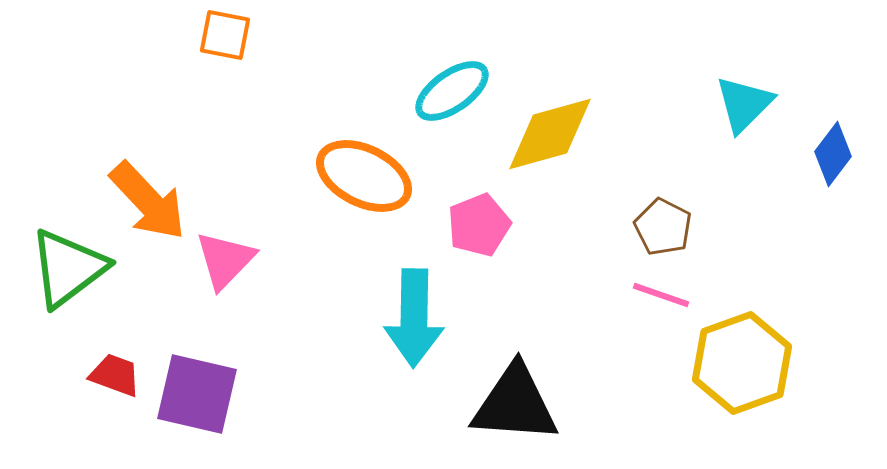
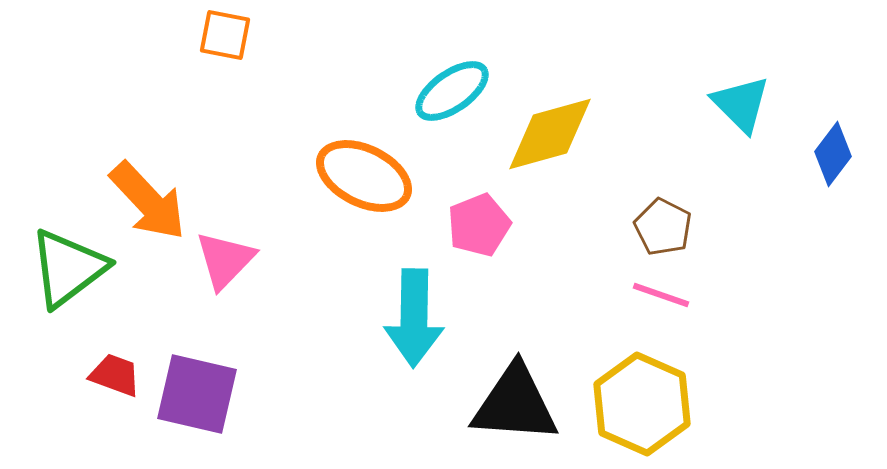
cyan triangle: moved 3 px left; rotated 30 degrees counterclockwise
yellow hexagon: moved 100 px left, 41 px down; rotated 16 degrees counterclockwise
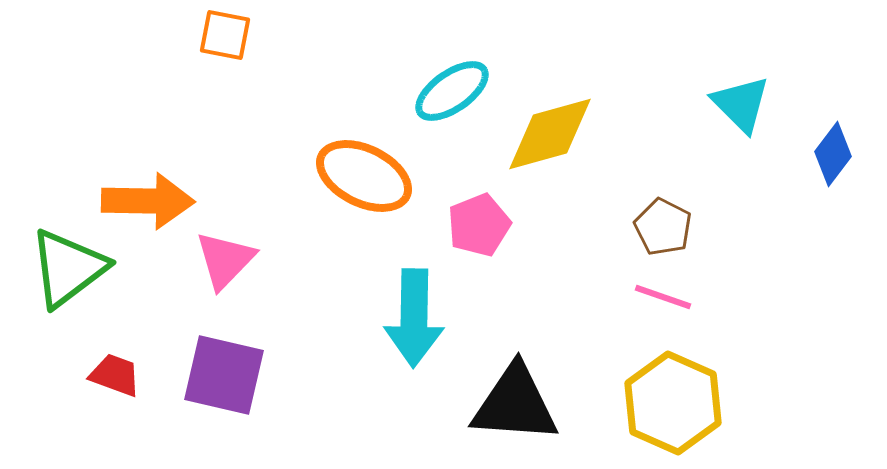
orange arrow: rotated 46 degrees counterclockwise
pink line: moved 2 px right, 2 px down
purple square: moved 27 px right, 19 px up
yellow hexagon: moved 31 px right, 1 px up
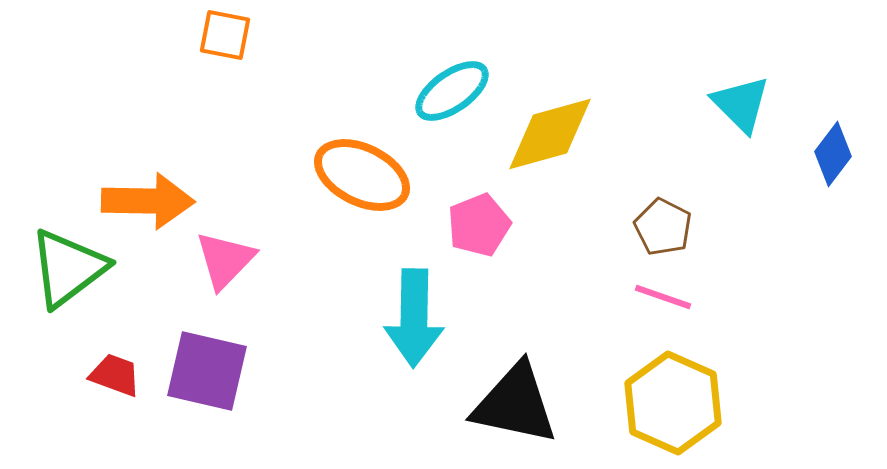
orange ellipse: moved 2 px left, 1 px up
purple square: moved 17 px left, 4 px up
black triangle: rotated 8 degrees clockwise
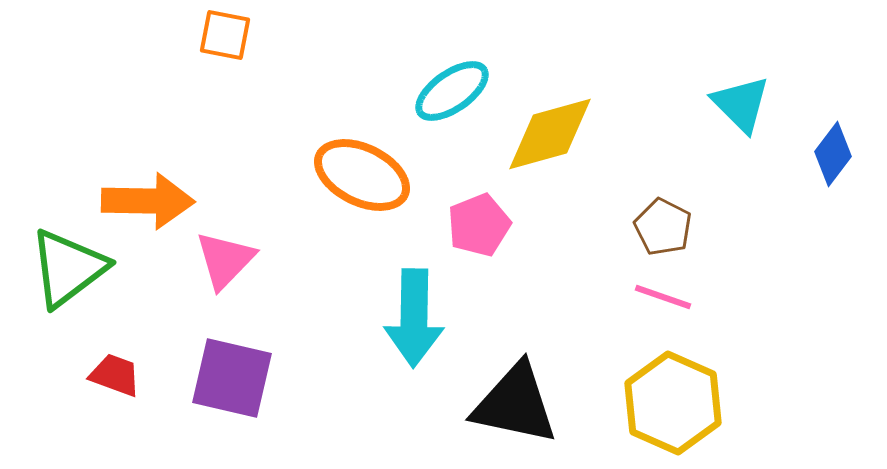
purple square: moved 25 px right, 7 px down
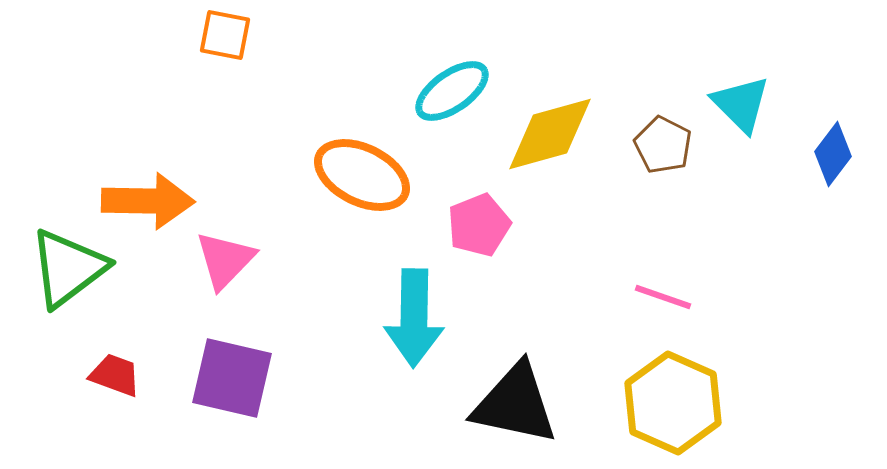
brown pentagon: moved 82 px up
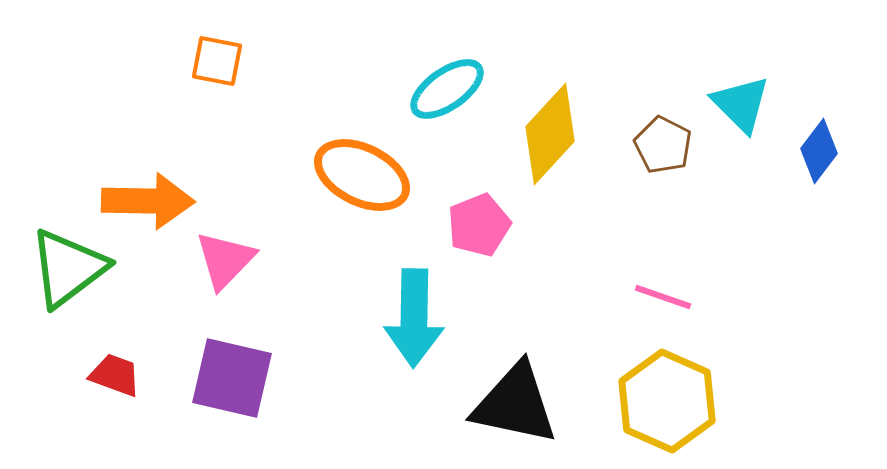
orange square: moved 8 px left, 26 px down
cyan ellipse: moved 5 px left, 2 px up
yellow diamond: rotated 32 degrees counterclockwise
blue diamond: moved 14 px left, 3 px up
yellow hexagon: moved 6 px left, 2 px up
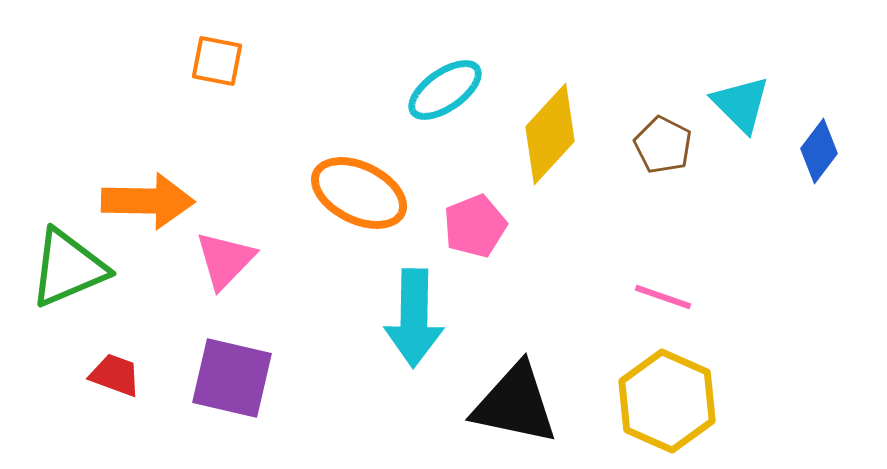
cyan ellipse: moved 2 px left, 1 px down
orange ellipse: moved 3 px left, 18 px down
pink pentagon: moved 4 px left, 1 px down
green triangle: rotated 14 degrees clockwise
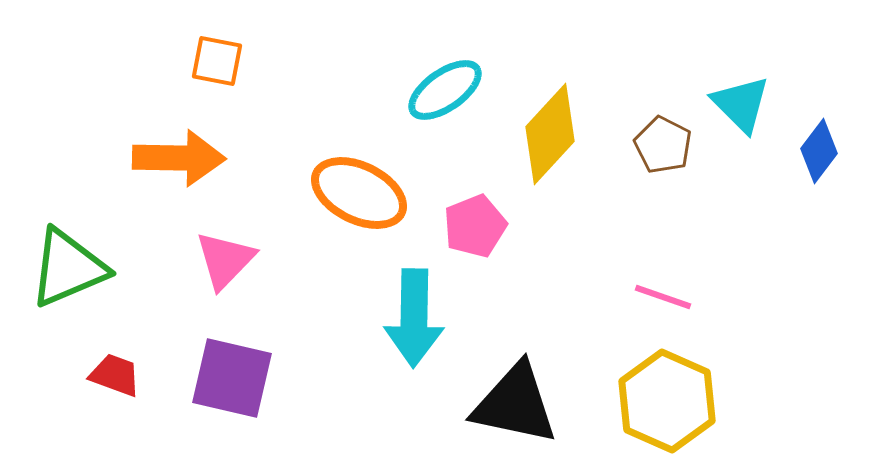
orange arrow: moved 31 px right, 43 px up
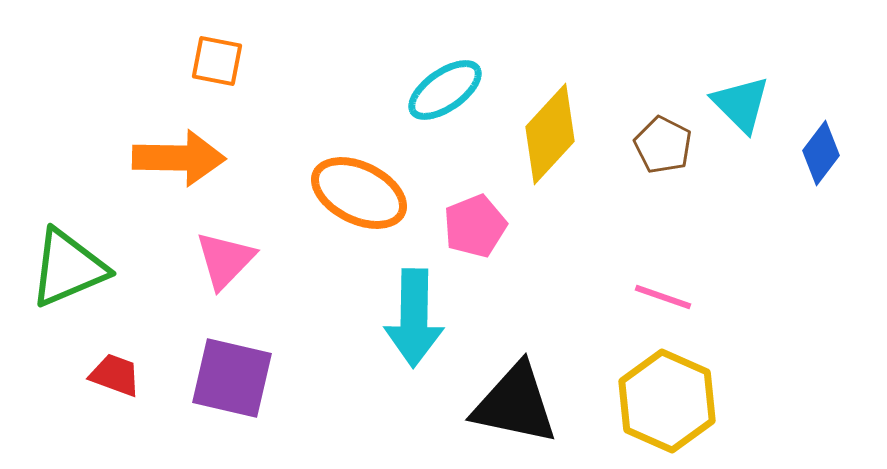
blue diamond: moved 2 px right, 2 px down
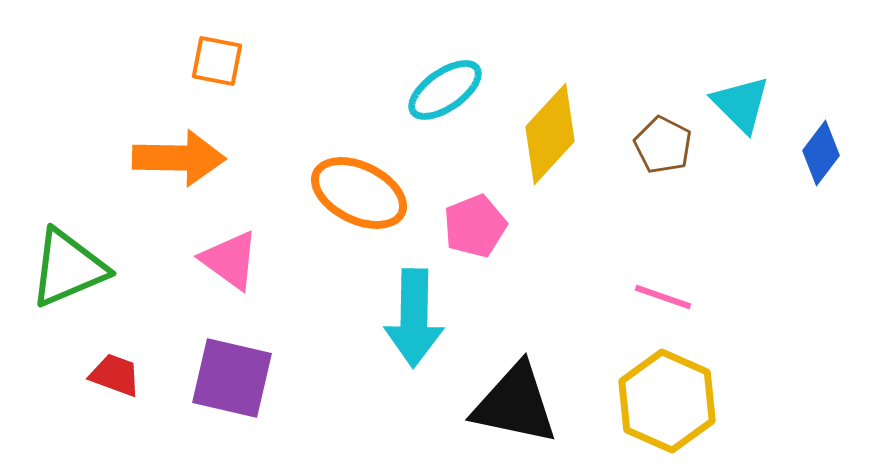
pink triangle: moved 5 px right; rotated 38 degrees counterclockwise
